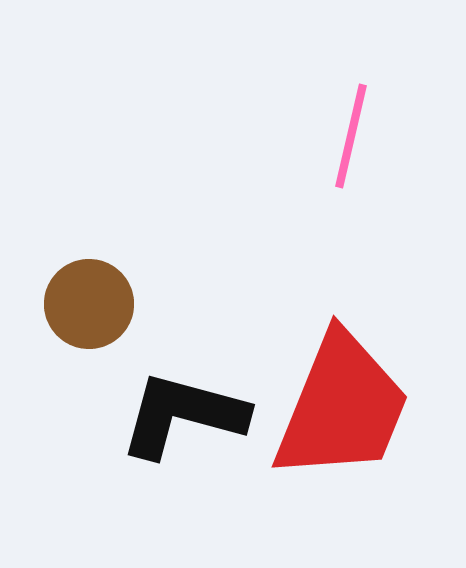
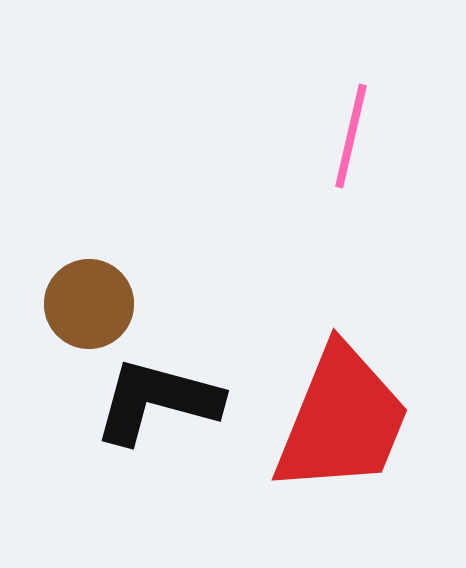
red trapezoid: moved 13 px down
black L-shape: moved 26 px left, 14 px up
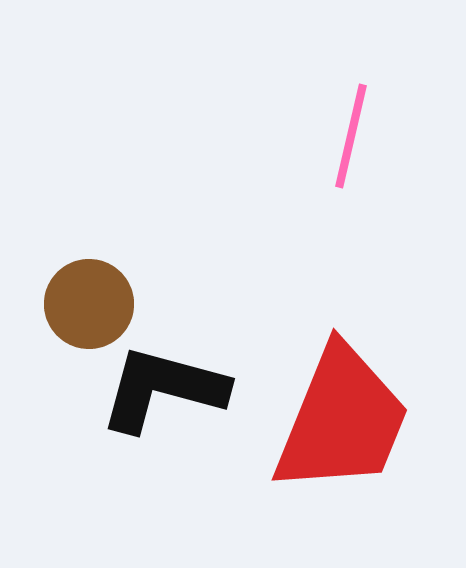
black L-shape: moved 6 px right, 12 px up
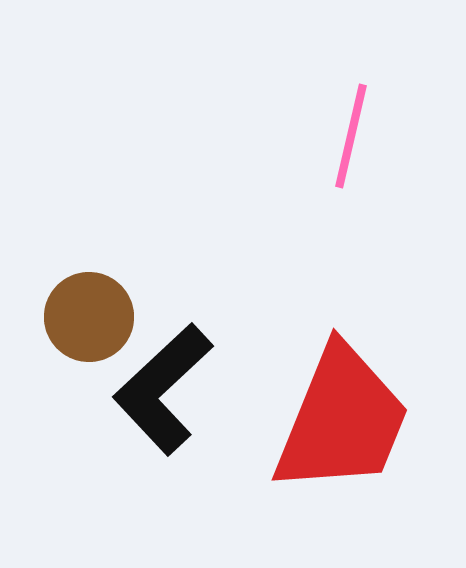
brown circle: moved 13 px down
black L-shape: rotated 58 degrees counterclockwise
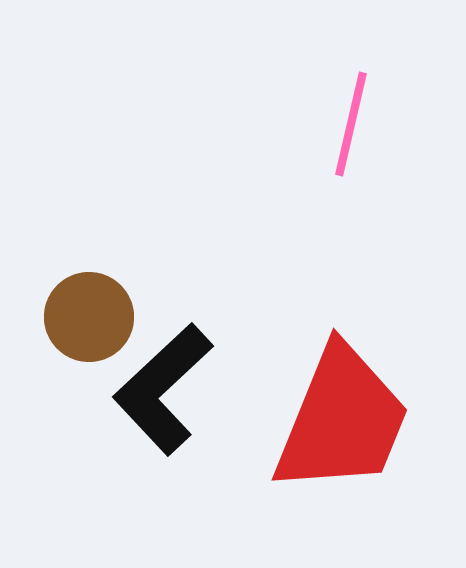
pink line: moved 12 px up
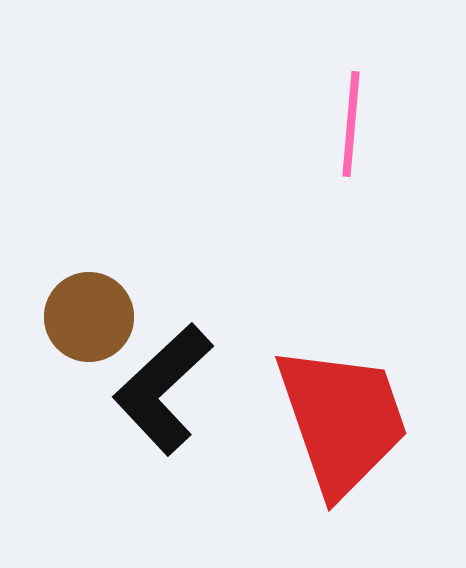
pink line: rotated 8 degrees counterclockwise
red trapezoid: rotated 41 degrees counterclockwise
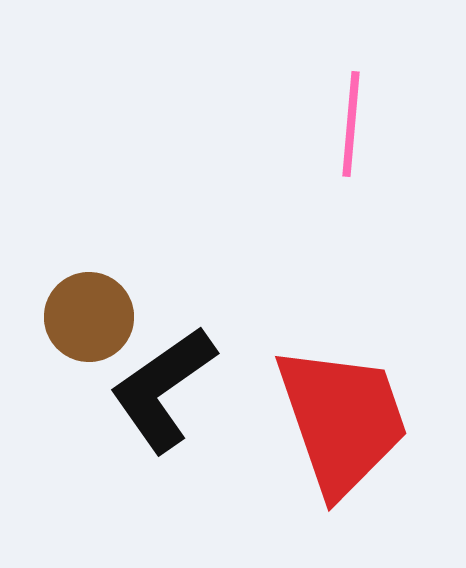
black L-shape: rotated 8 degrees clockwise
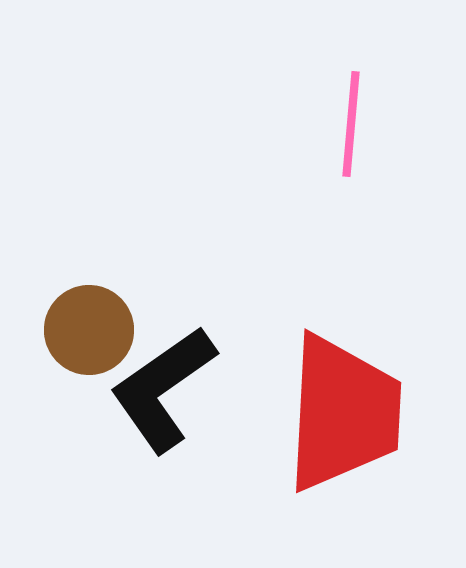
brown circle: moved 13 px down
red trapezoid: moved 1 px right, 7 px up; rotated 22 degrees clockwise
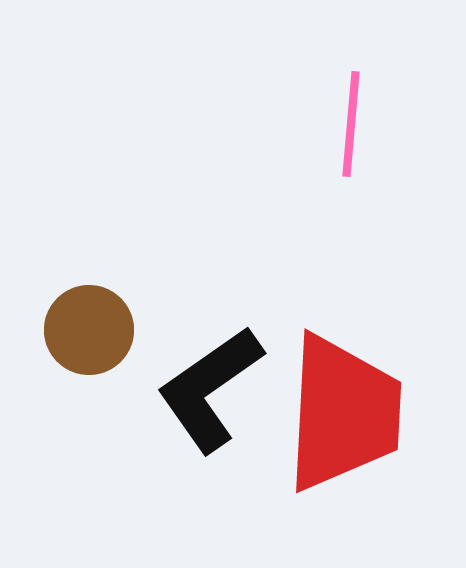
black L-shape: moved 47 px right
